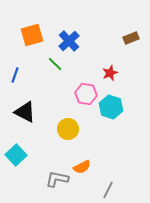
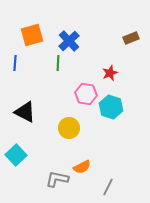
green line: moved 3 px right, 1 px up; rotated 49 degrees clockwise
blue line: moved 12 px up; rotated 14 degrees counterclockwise
yellow circle: moved 1 px right, 1 px up
gray line: moved 3 px up
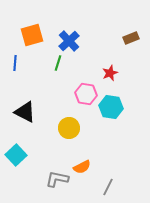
green line: rotated 14 degrees clockwise
cyan hexagon: rotated 10 degrees counterclockwise
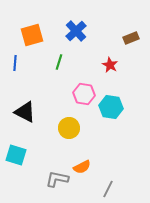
blue cross: moved 7 px right, 10 px up
green line: moved 1 px right, 1 px up
red star: moved 8 px up; rotated 21 degrees counterclockwise
pink hexagon: moved 2 px left
cyan square: rotated 30 degrees counterclockwise
gray line: moved 2 px down
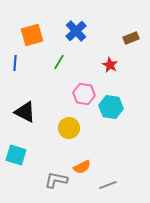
green line: rotated 14 degrees clockwise
gray L-shape: moved 1 px left, 1 px down
gray line: moved 4 px up; rotated 42 degrees clockwise
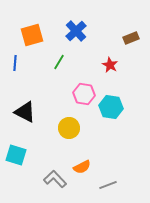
gray L-shape: moved 1 px left, 1 px up; rotated 35 degrees clockwise
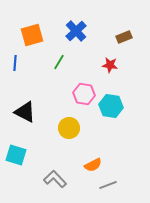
brown rectangle: moved 7 px left, 1 px up
red star: rotated 21 degrees counterclockwise
cyan hexagon: moved 1 px up
orange semicircle: moved 11 px right, 2 px up
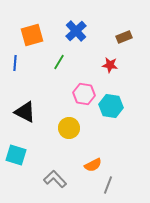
gray line: rotated 48 degrees counterclockwise
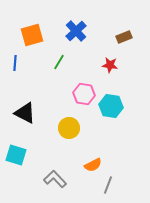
black triangle: moved 1 px down
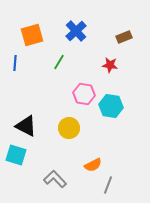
black triangle: moved 1 px right, 13 px down
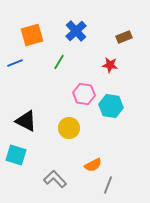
blue line: rotated 63 degrees clockwise
black triangle: moved 5 px up
